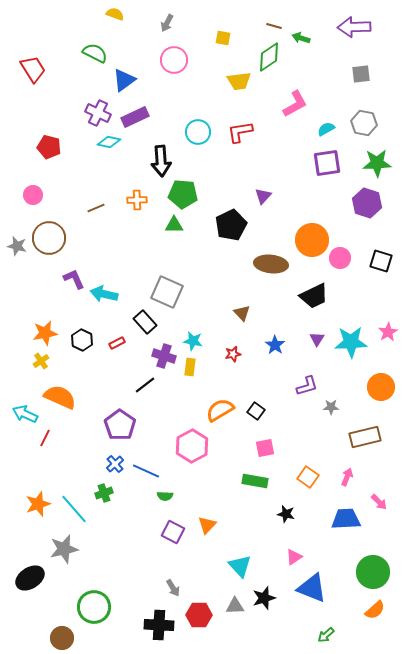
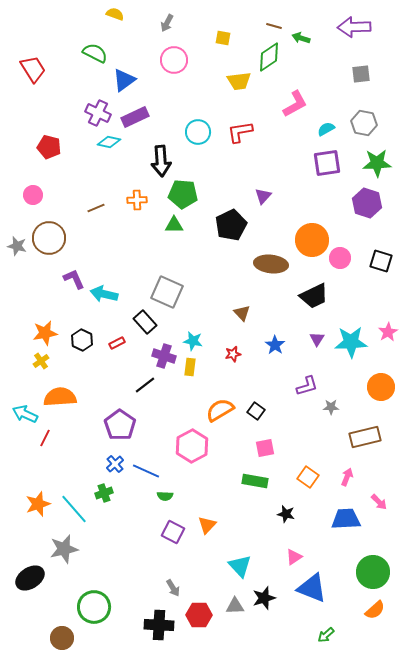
orange semicircle at (60, 397): rotated 28 degrees counterclockwise
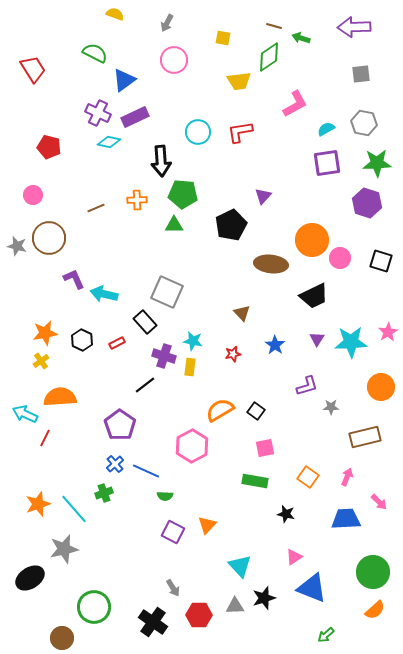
black cross at (159, 625): moved 6 px left, 3 px up; rotated 32 degrees clockwise
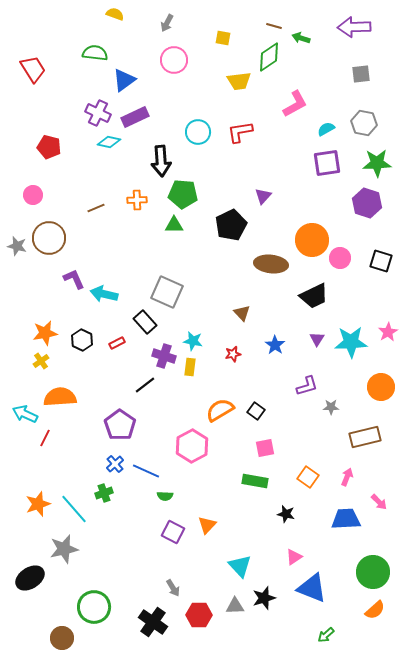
green semicircle at (95, 53): rotated 20 degrees counterclockwise
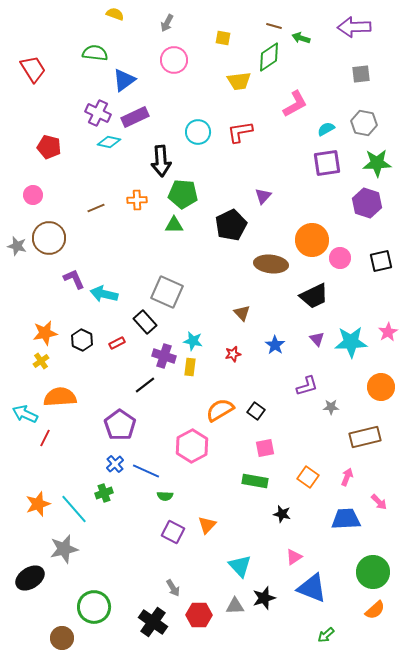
black square at (381, 261): rotated 30 degrees counterclockwise
purple triangle at (317, 339): rotated 14 degrees counterclockwise
black star at (286, 514): moved 4 px left
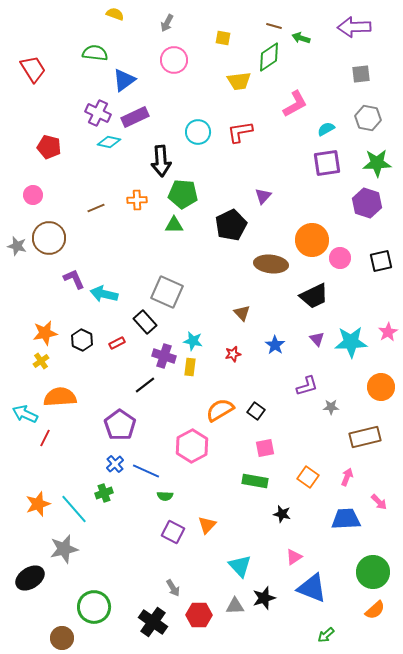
gray hexagon at (364, 123): moved 4 px right, 5 px up
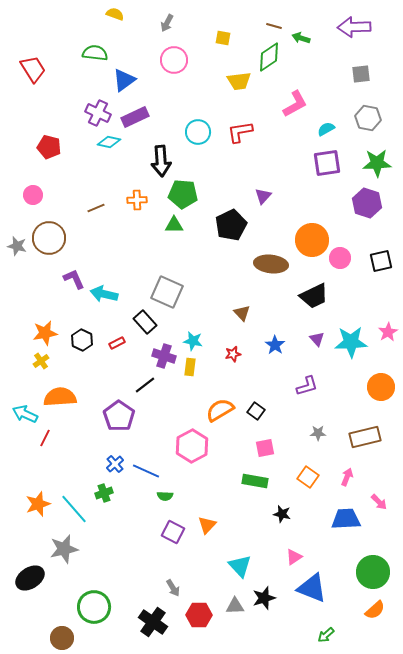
gray star at (331, 407): moved 13 px left, 26 px down
purple pentagon at (120, 425): moved 1 px left, 9 px up
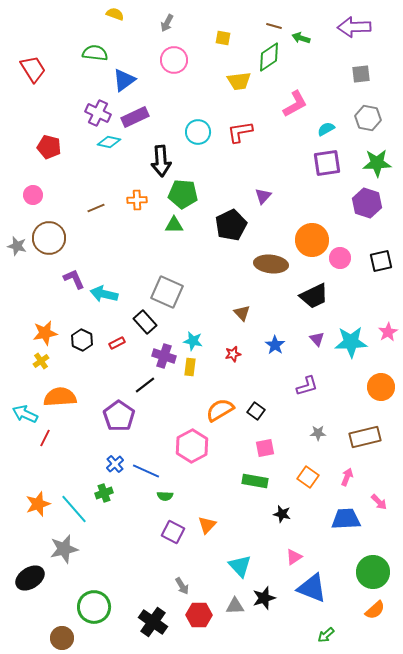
gray arrow at (173, 588): moved 9 px right, 2 px up
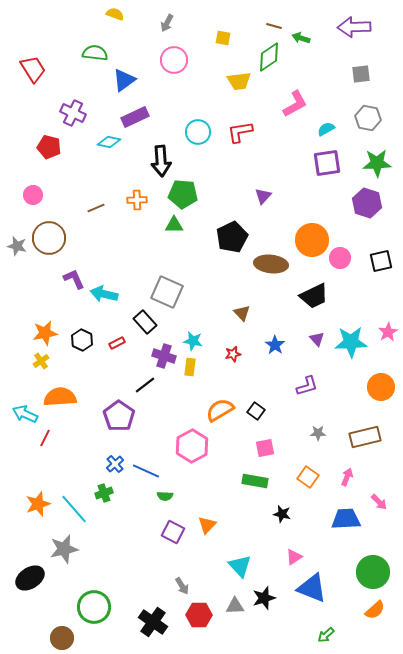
purple cross at (98, 113): moved 25 px left
black pentagon at (231, 225): moved 1 px right, 12 px down
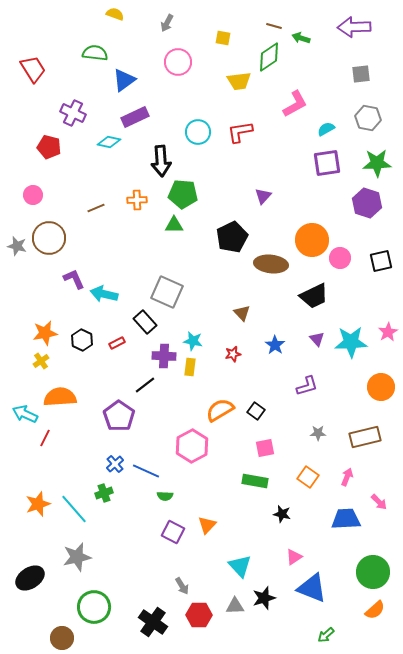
pink circle at (174, 60): moved 4 px right, 2 px down
purple cross at (164, 356): rotated 15 degrees counterclockwise
gray star at (64, 549): moved 13 px right, 8 px down
